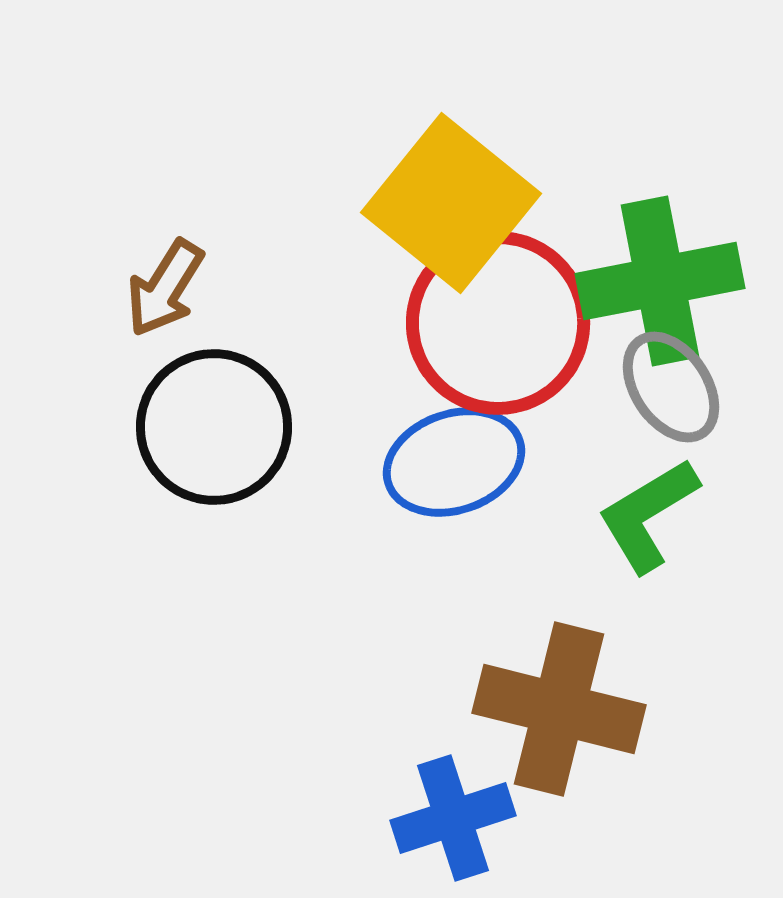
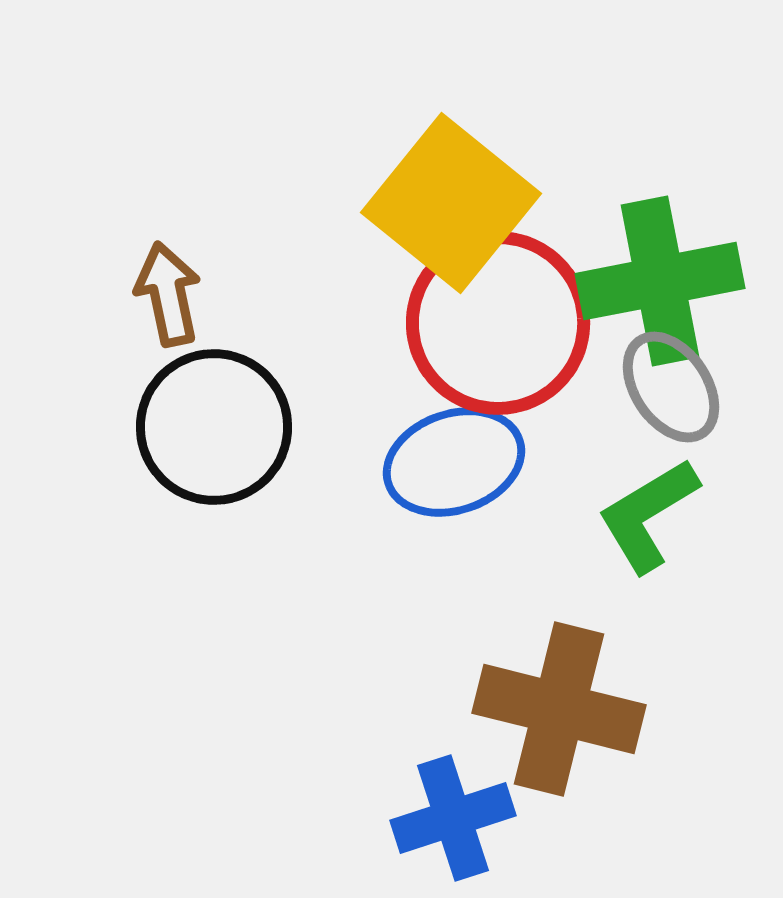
brown arrow: moved 3 px right, 6 px down; rotated 136 degrees clockwise
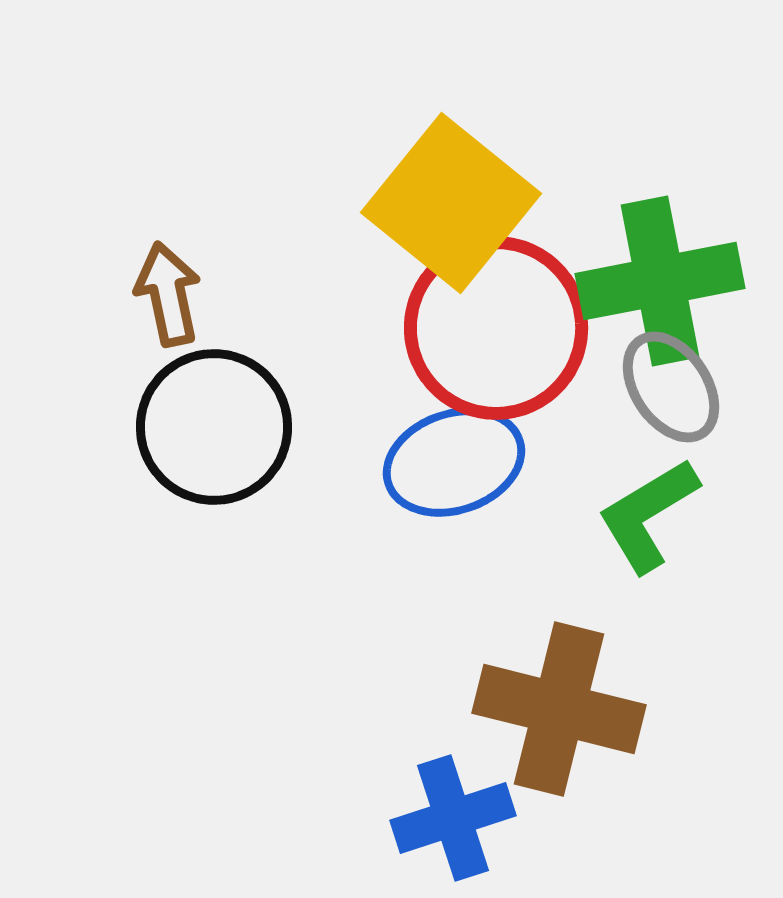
red circle: moved 2 px left, 5 px down
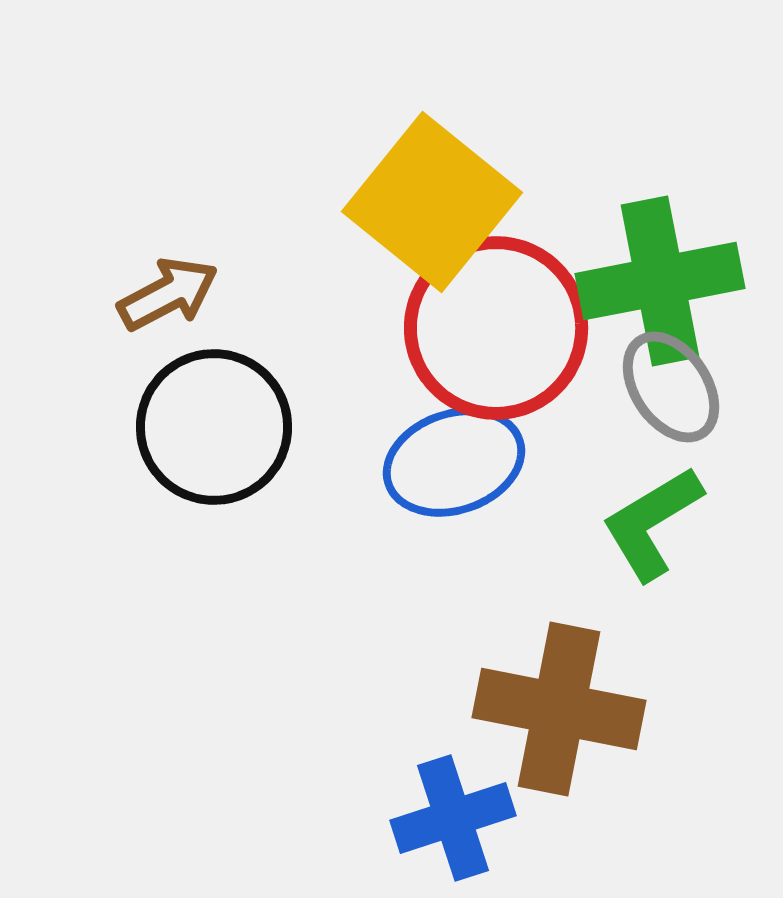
yellow square: moved 19 px left, 1 px up
brown arrow: rotated 74 degrees clockwise
green L-shape: moved 4 px right, 8 px down
brown cross: rotated 3 degrees counterclockwise
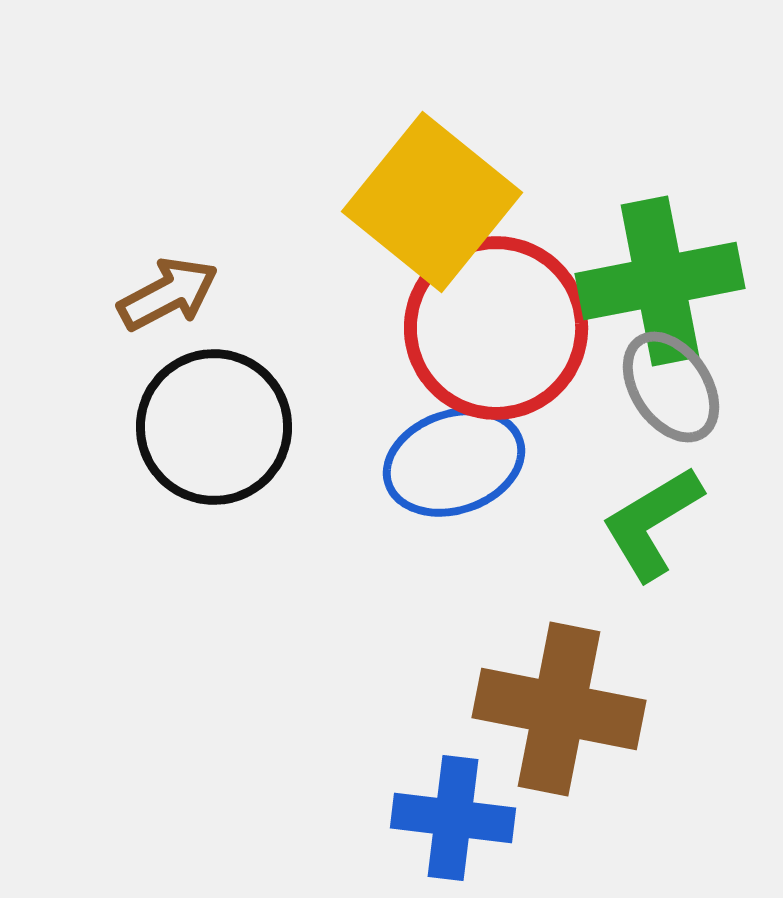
blue cross: rotated 25 degrees clockwise
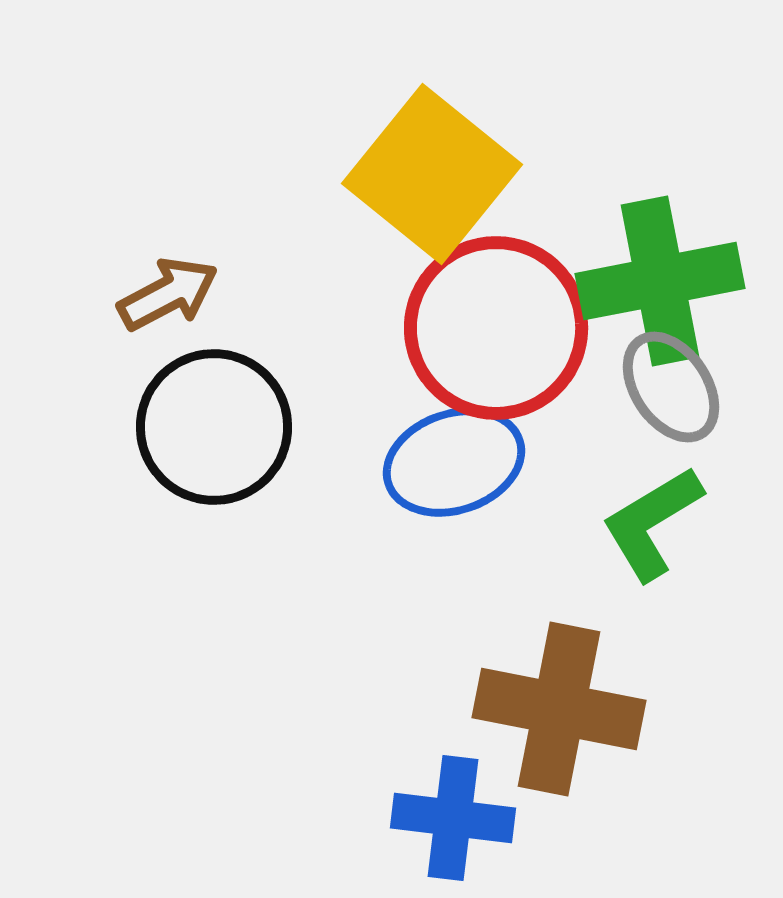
yellow square: moved 28 px up
